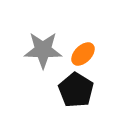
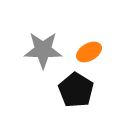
orange ellipse: moved 6 px right, 2 px up; rotated 15 degrees clockwise
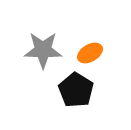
orange ellipse: moved 1 px right, 1 px down
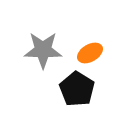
black pentagon: moved 1 px right, 1 px up
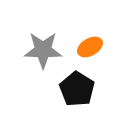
orange ellipse: moved 6 px up
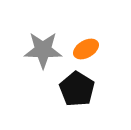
orange ellipse: moved 4 px left, 2 px down
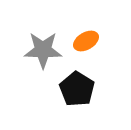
orange ellipse: moved 8 px up
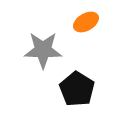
orange ellipse: moved 19 px up
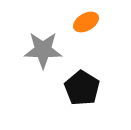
black pentagon: moved 5 px right, 1 px up
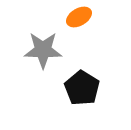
orange ellipse: moved 7 px left, 5 px up
